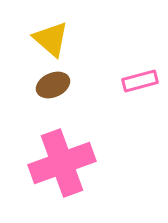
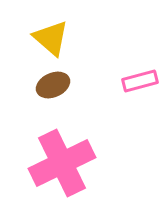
yellow triangle: moved 1 px up
pink cross: rotated 6 degrees counterclockwise
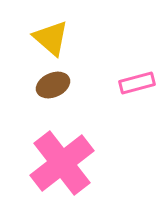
pink rectangle: moved 3 px left, 2 px down
pink cross: rotated 12 degrees counterclockwise
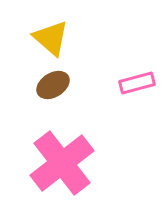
brown ellipse: rotated 8 degrees counterclockwise
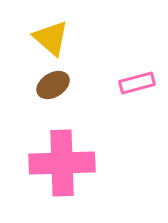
pink cross: rotated 36 degrees clockwise
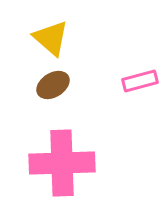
pink rectangle: moved 3 px right, 2 px up
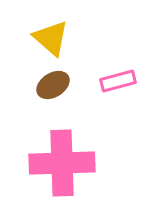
pink rectangle: moved 22 px left
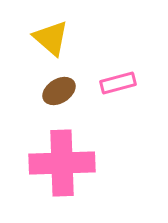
pink rectangle: moved 2 px down
brown ellipse: moved 6 px right, 6 px down
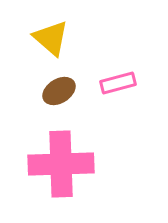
pink cross: moved 1 px left, 1 px down
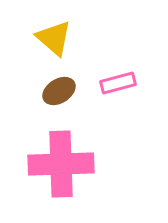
yellow triangle: moved 3 px right
